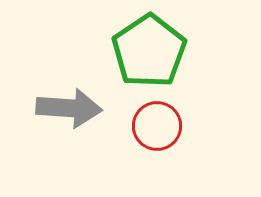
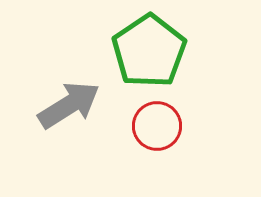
gray arrow: moved 3 px up; rotated 36 degrees counterclockwise
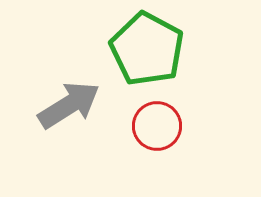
green pentagon: moved 2 px left, 2 px up; rotated 10 degrees counterclockwise
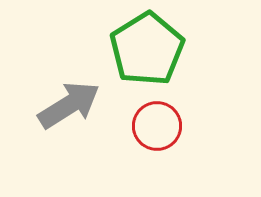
green pentagon: rotated 12 degrees clockwise
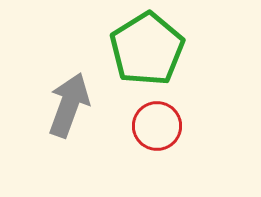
gray arrow: rotated 38 degrees counterclockwise
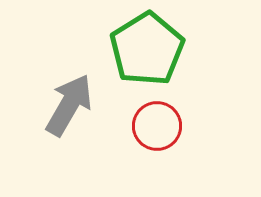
gray arrow: rotated 10 degrees clockwise
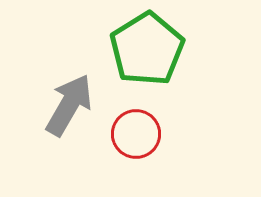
red circle: moved 21 px left, 8 px down
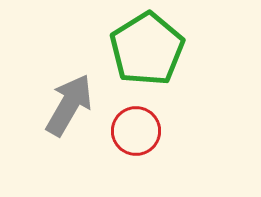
red circle: moved 3 px up
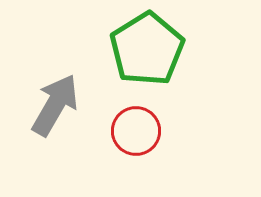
gray arrow: moved 14 px left
